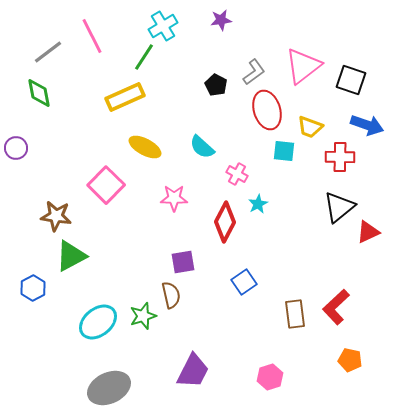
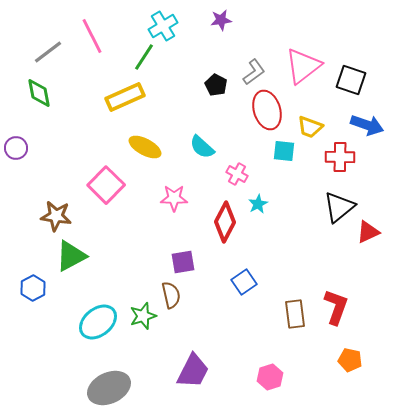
red L-shape: rotated 153 degrees clockwise
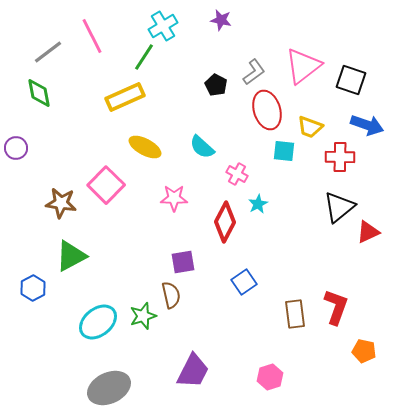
purple star: rotated 20 degrees clockwise
brown star: moved 5 px right, 13 px up
orange pentagon: moved 14 px right, 9 px up
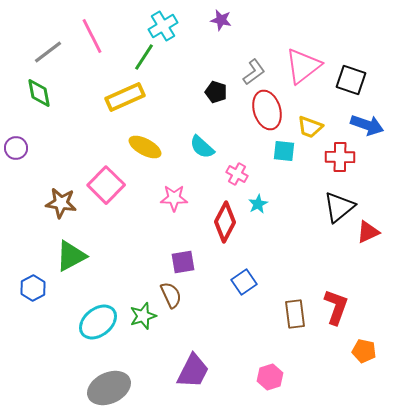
black pentagon: moved 7 px down; rotated 10 degrees counterclockwise
brown semicircle: rotated 12 degrees counterclockwise
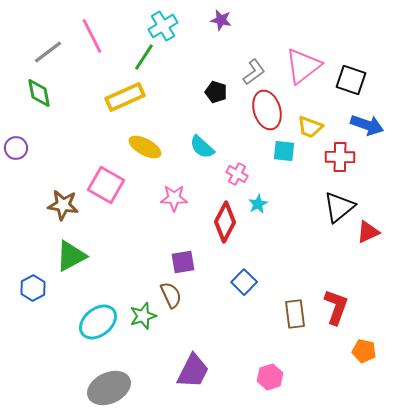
pink square: rotated 15 degrees counterclockwise
brown star: moved 2 px right, 2 px down
blue square: rotated 10 degrees counterclockwise
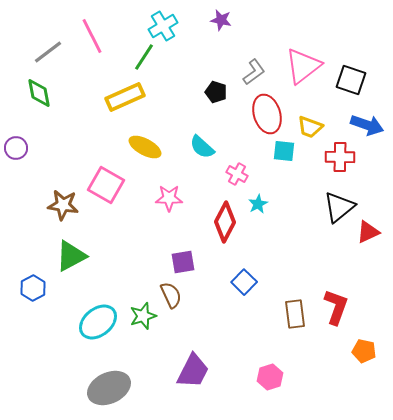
red ellipse: moved 4 px down
pink star: moved 5 px left
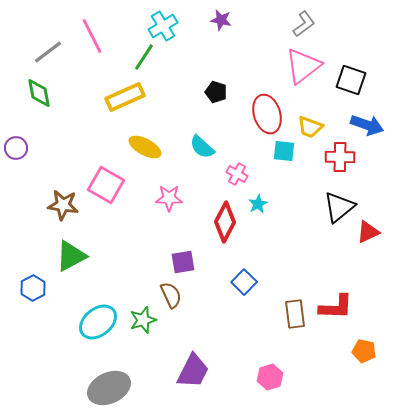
gray L-shape: moved 50 px right, 48 px up
red L-shape: rotated 72 degrees clockwise
green star: moved 4 px down
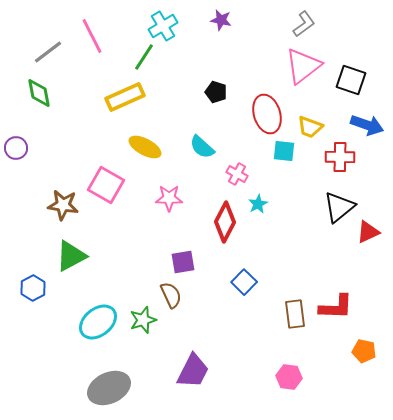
pink hexagon: moved 19 px right; rotated 25 degrees clockwise
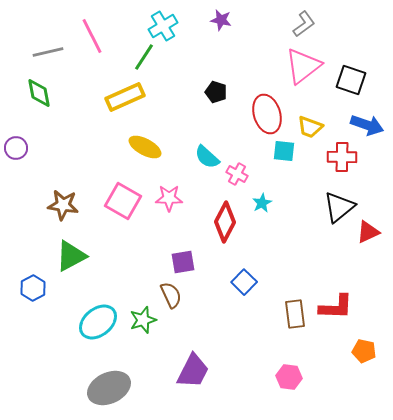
gray line: rotated 24 degrees clockwise
cyan semicircle: moved 5 px right, 10 px down
red cross: moved 2 px right
pink square: moved 17 px right, 16 px down
cyan star: moved 4 px right, 1 px up
